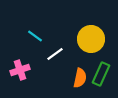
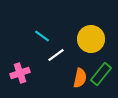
cyan line: moved 7 px right
white line: moved 1 px right, 1 px down
pink cross: moved 3 px down
green rectangle: rotated 15 degrees clockwise
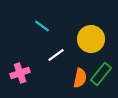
cyan line: moved 10 px up
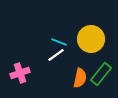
cyan line: moved 17 px right, 16 px down; rotated 14 degrees counterclockwise
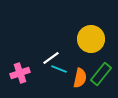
cyan line: moved 27 px down
white line: moved 5 px left, 3 px down
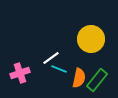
green rectangle: moved 4 px left, 6 px down
orange semicircle: moved 1 px left
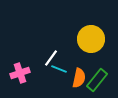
white line: rotated 18 degrees counterclockwise
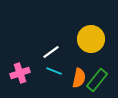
white line: moved 6 px up; rotated 18 degrees clockwise
cyan line: moved 5 px left, 2 px down
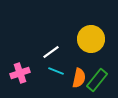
cyan line: moved 2 px right
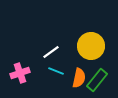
yellow circle: moved 7 px down
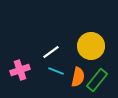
pink cross: moved 3 px up
orange semicircle: moved 1 px left, 1 px up
